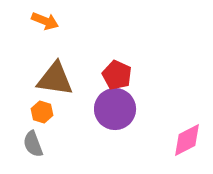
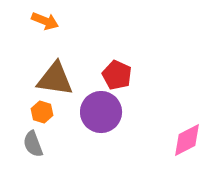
purple circle: moved 14 px left, 3 px down
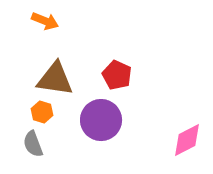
purple circle: moved 8 px down
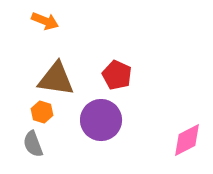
brown triangle: moved 1 px right
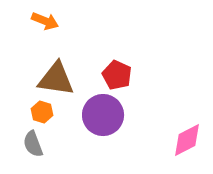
purple circle: moved 2 px right, 5 px up
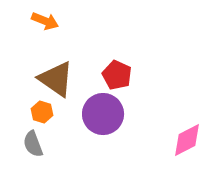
brown triangle: rotated 27 degrees clockwise
purple circle: moved 1 px up
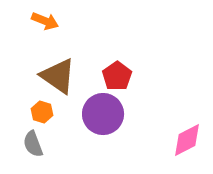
red pentagon: moved 1 px down; rotated 12 degrees clockwise
brown triangle: moved 2 px right, 3 px up
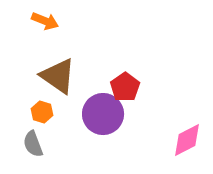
red pentagon: moved 8 px right, 11 px down
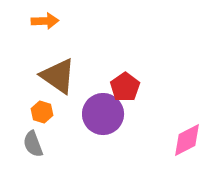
orange arrow: rotated 24 degrees counterclockwise
